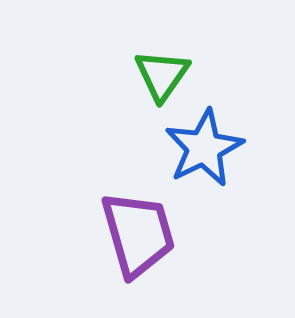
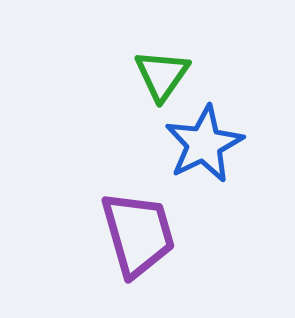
blue star: moved 4 px up
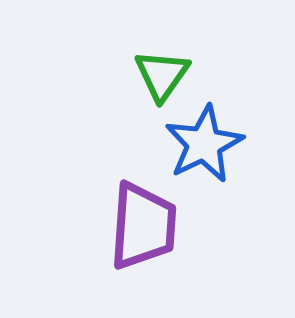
purple trapezoid: moved 5 px right, 8 px up; rotated 20 degrees clockwise
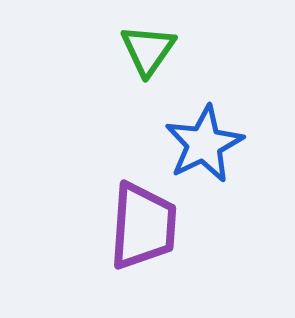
green triangle: moved 14 px left, 25 px up
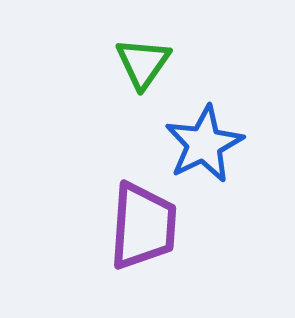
green triangle: moved 5 px left, 13 px down
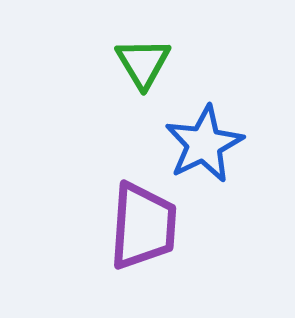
green triangle: rotated 6 degrees counterclockwise
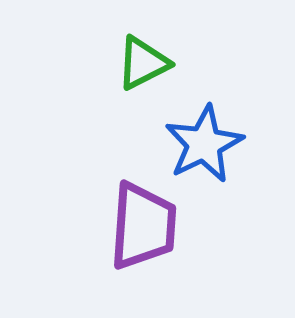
green triangle: rotated 34 degrees clockwise
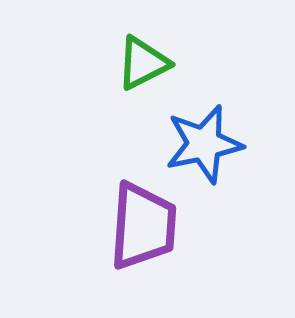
blue star: rotated 14 degrees clockwise
